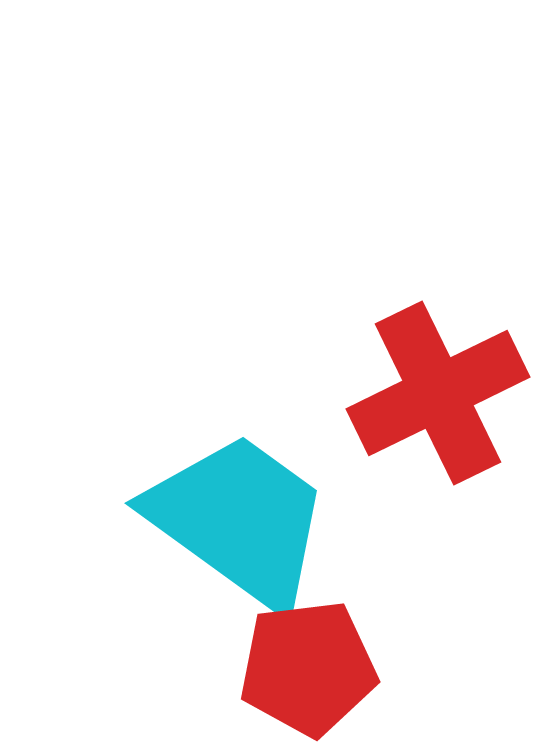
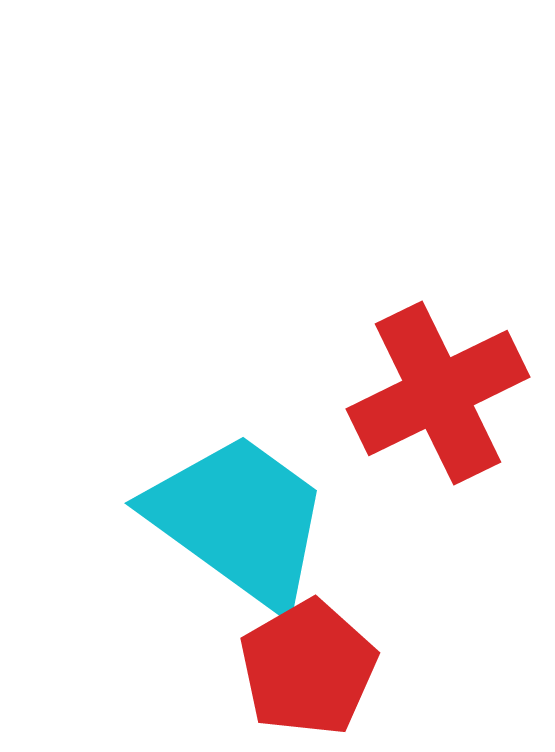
red pentagon: rotated 23 degrees counterclockwise
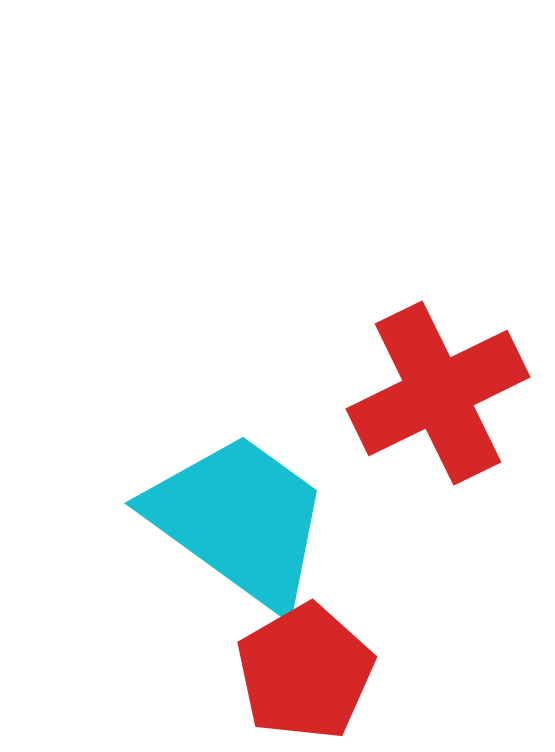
red pentagon: moved 3 px left, 4 px down
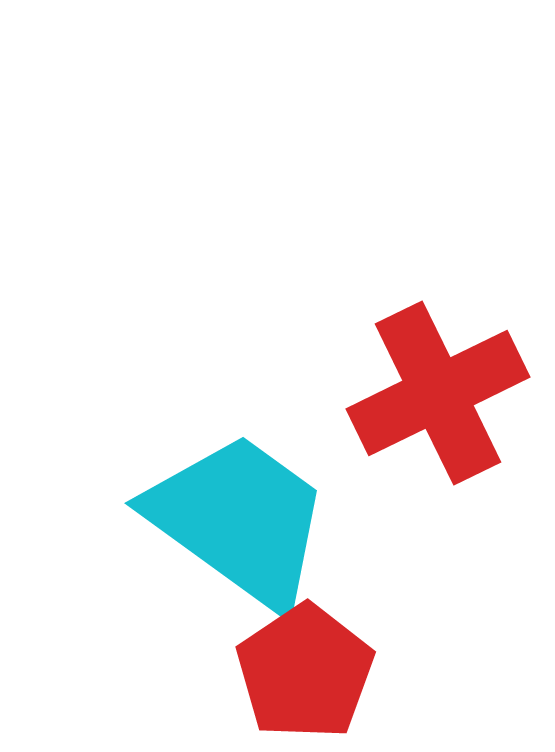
red pentagon: rotated 4 degrees counterclockwise
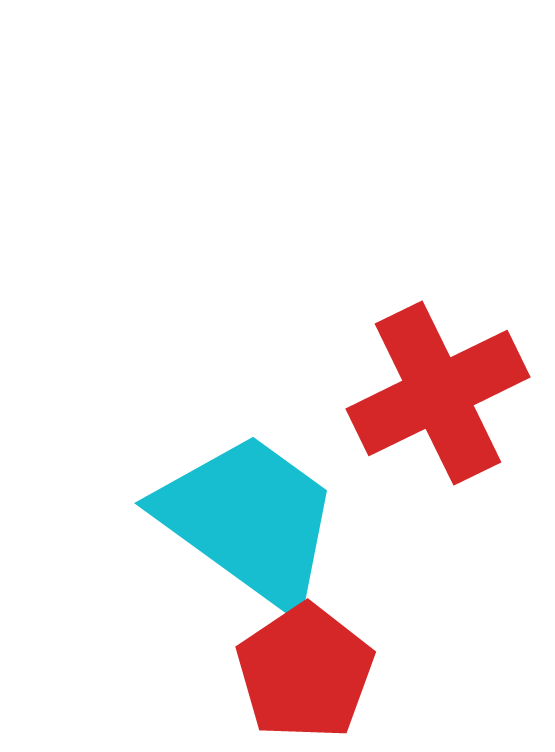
cyan trapezoid: moved 10 px right
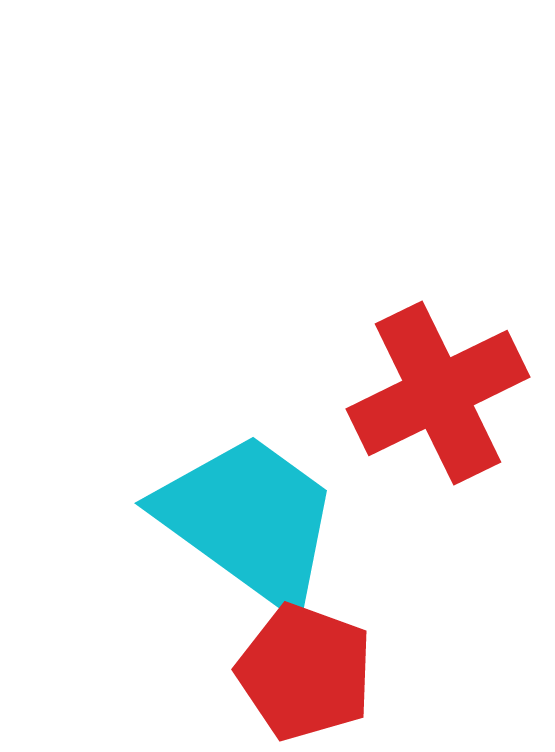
red pentagon: rotated 18 degrees counterclockwise
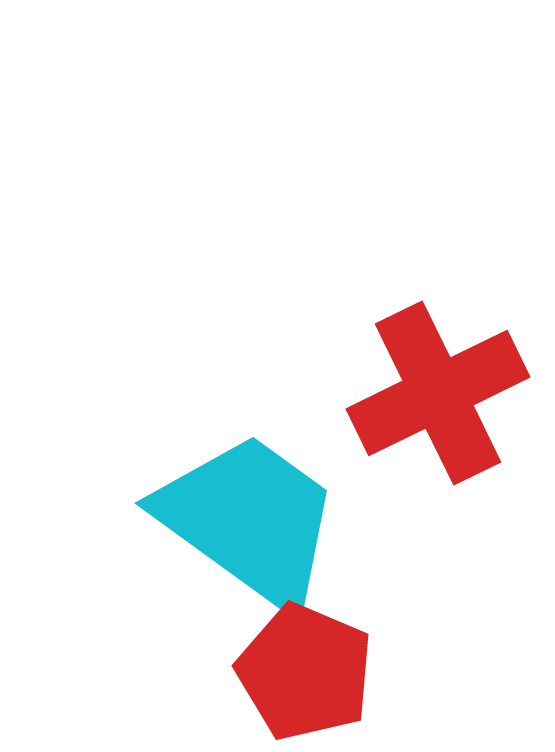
red pentagon: rotated 3 degrees clockwise
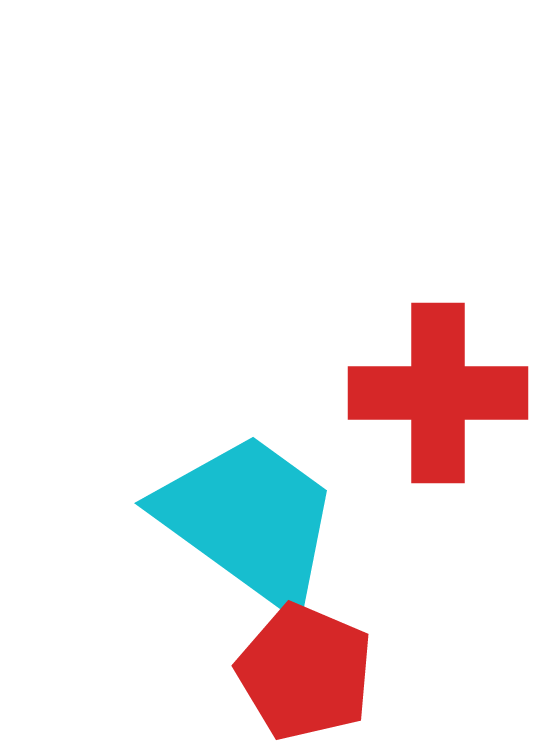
red cross: rotated 26 degrees clockwise
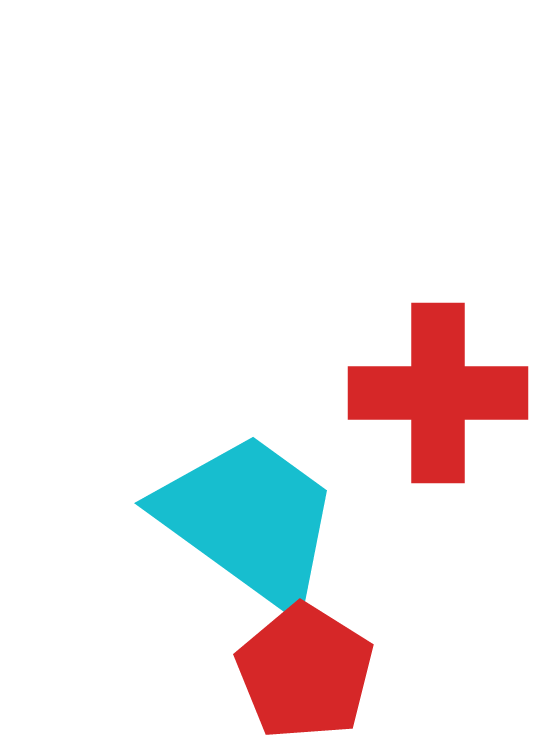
red pentagon: rotated 9 degrees clockwise
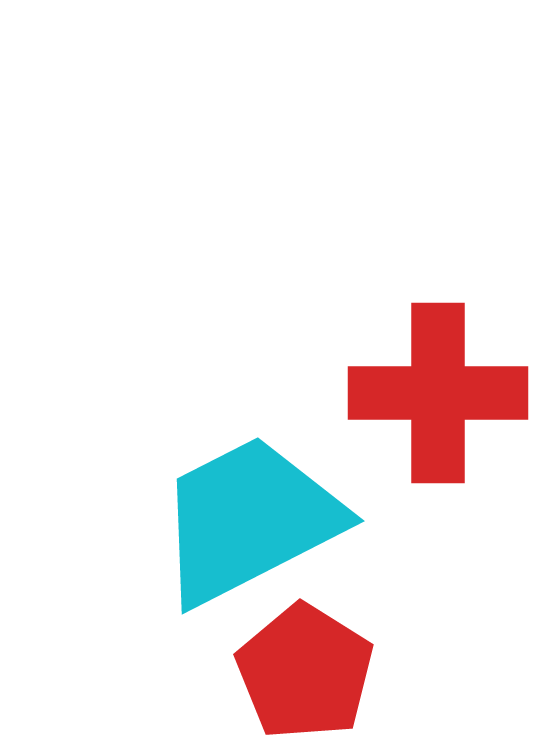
cyan trapezoid: rotated 63 degrees counterclockwise
